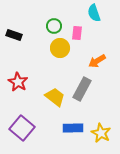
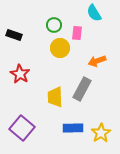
cyan semicircle: rotated 12 degrees counterclockwise
green circle: moved 1 px up
orange arrow: rotated 12 degrees clockwise
red star: moved 2 px right, 8 px up
yellow trapezoid: rotated 130 degrees counterclockwise
yellow star: rotated 12 degrees clockwise
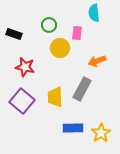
cyan semicircle: rotated 24 degrees clockwise
green circle: moved 5 px left
black rectangle: moved 1 px up
red star: moved 5 px right, 7 px up; rotated 18 degrees counterclockwise
purple square: moved 27 px up
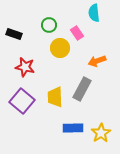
pink rectangle: rotated 40 degrees counterclockwise
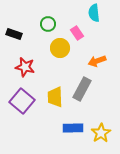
green circle: moved 1 px left, 1 px up
